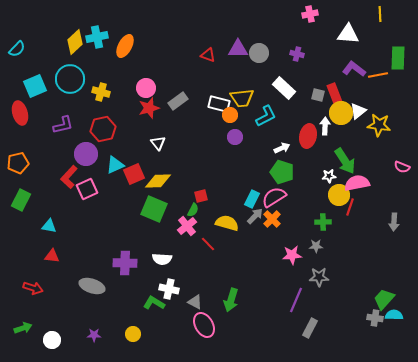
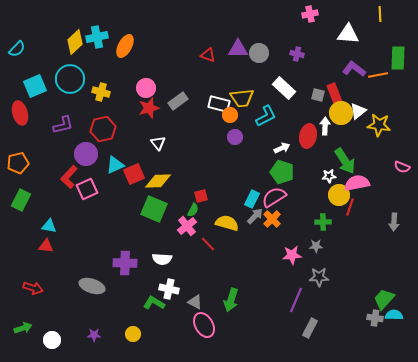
red triangle at (52, 256): moved 6 px left, 10 px up
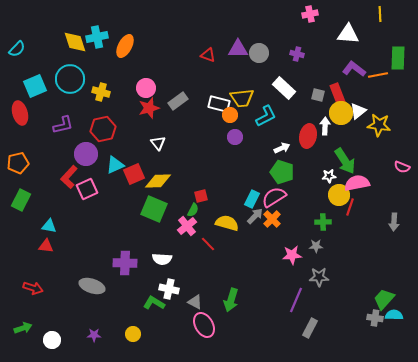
yellow diamond at (75, 42): rotated 65 degrees counterclockwise
red rectangle at (335, 95): moved 3 px right
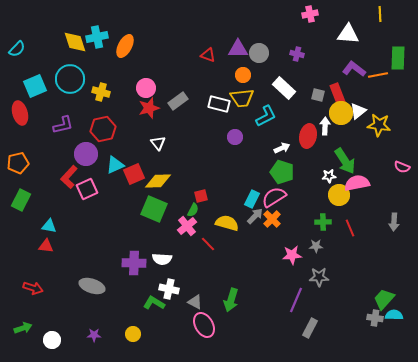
orange circle at (230, 115): moved 13 px right, 40 px up
red line at (350, 207): moved 21 px down; rotated 42 degrees counterclockwise
purple cross at (125, 263): moved 9 px right
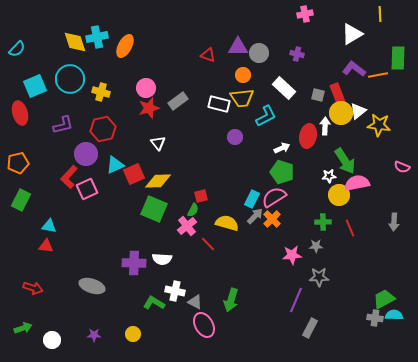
pink cross at (310, 14): moved 5 px left
white triangle at (348, 34): moved 4 px right; rotated 35 degrees counterclockwise
purple triangle at (238, 49): moved 2 px up
white cross at (169, 289): moved 6 px right, 2 px down
green trapezoid at (384, 299): rotated 20 degrees clockwise
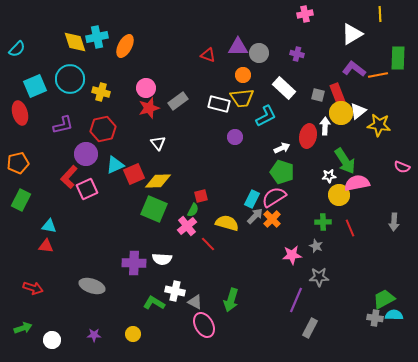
gray star at (316, 246): rotated 24 degrees clockwise
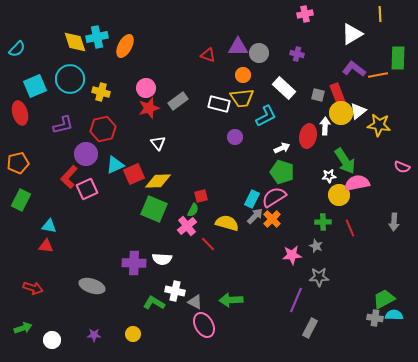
green arrow at (231, 300): rotated 70 degrees clockwise
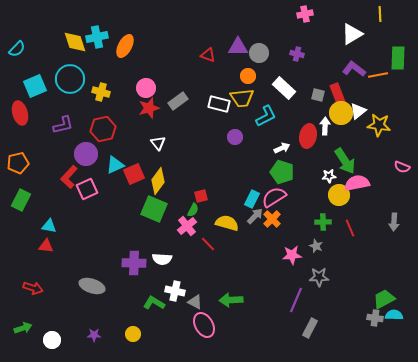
orange circle at (243, 75): moved 5 px right, 1 px down
yellow diamond at (158, 181): rotated 52 degrees counterclockwise
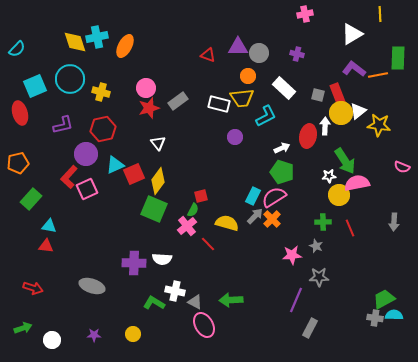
cyan rectangle at (252, 199): moved 1 px right, 3 px up
green rectangle at (21, 200): moved 10 px right, 1 px up; rotated 15 degrees clockwise
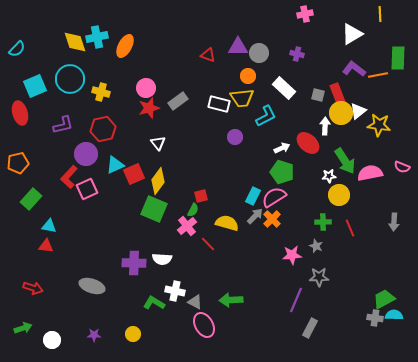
red ellipse at (308, 136): moved 7 px down; rotated 60 degrees counterclockwise
pink semicircle at (357, 183): moved 13 px right, 10 px up
